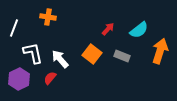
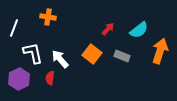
red semicircle: rotated 32 degrees counterclockwise
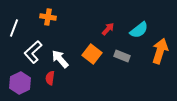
white L-shape: moved 1 px up; rotated 120 degrees counterclockwise
purple hexagon: moved 1 px right, 4 px down
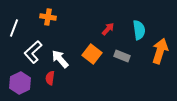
cyan semicircle: rotated 60 degrees counterclockwise
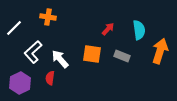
white line: rotated 24 degrees clockwise
orange square: rotated 30 degrees counterclockwise
